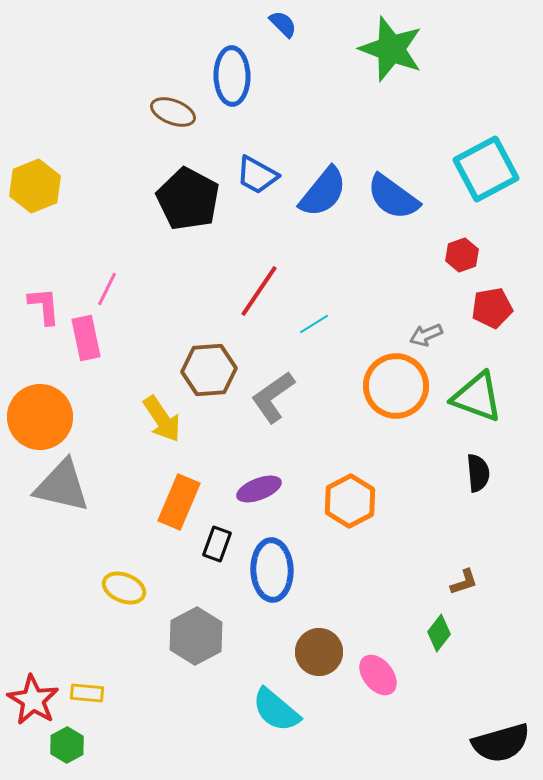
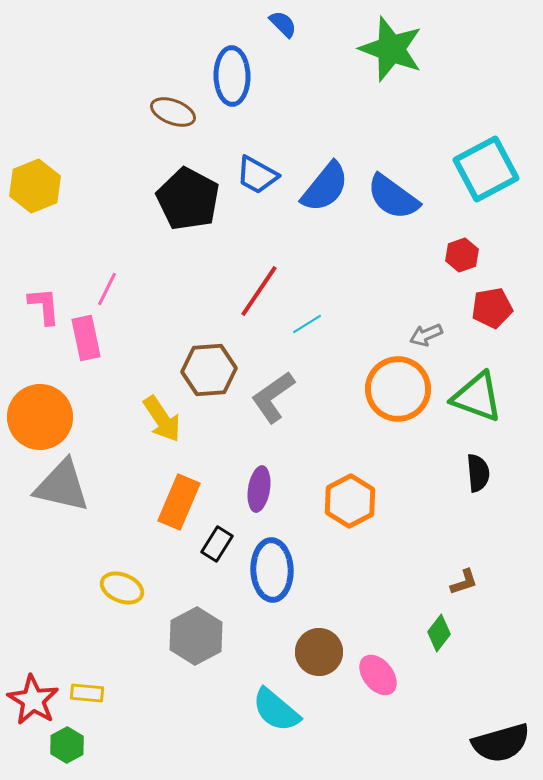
blue semicircle at (323, 192): moved 2 px right, 5 px up
cyan line at (314, 324): moved 7 px left
orange circle at (396, 386): moved 2 px right, 3 px down
purple ellipse at (259, 489): rotated 60 degrees counterclockwise
black rectangle at (217, 544): rotated 12 degrees clockwise
yellow ellipse at (124, 588): moved 2 px left
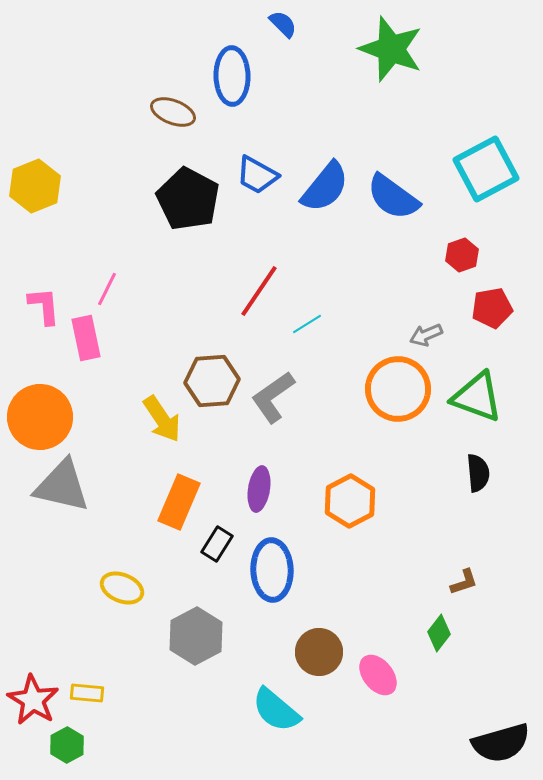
brown hexagon at (209, 370): moved 3 px right, 11 px down
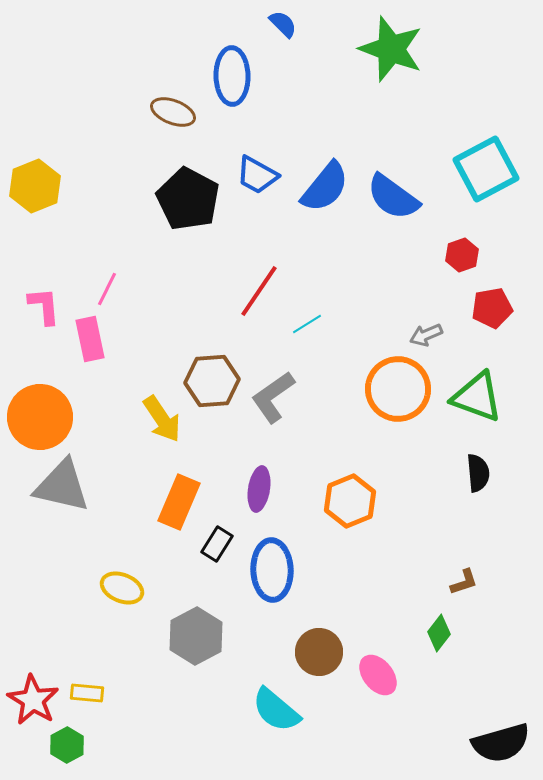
pink rectangle at (86, 338): moved 4 px right, 1 px down
orange hexagon at (350, 501): rotated 6 degrees clockwise
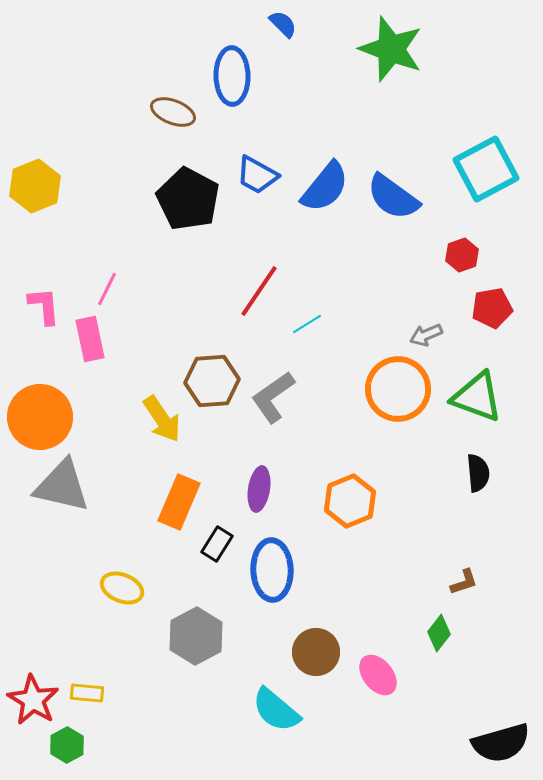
brown circle at (319, 652): moved 3 px left
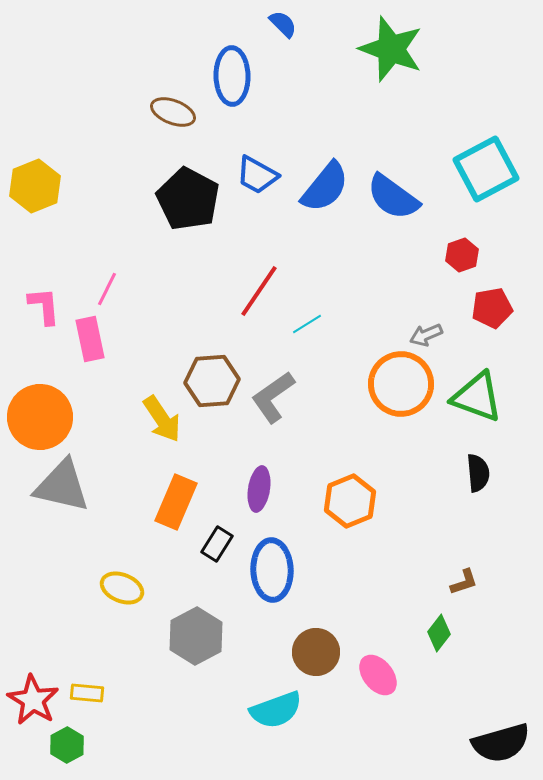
orange circle at (398, 389): moved 3 px right, 5 px up
orange rectangle at (179, 502): moved 3 px left
cyan semicircle at (276, 710): rotated 60 degrees counterclockwise
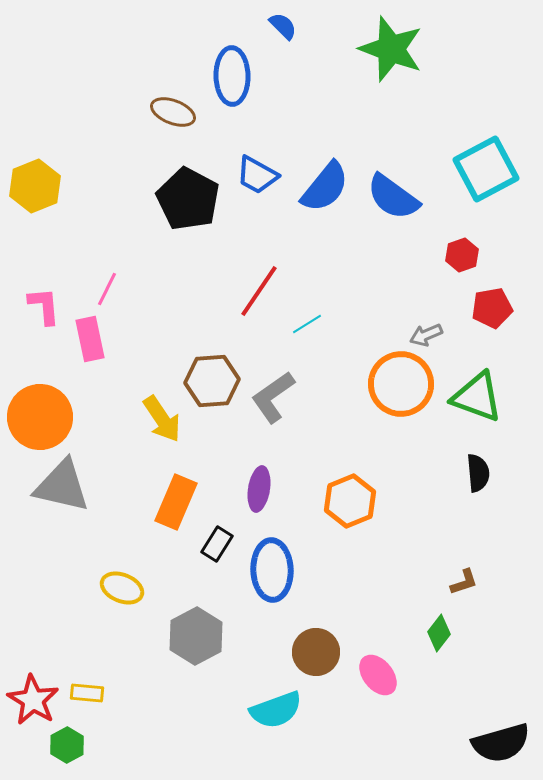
blue semicircle at (283, 24): moved 2 px down
